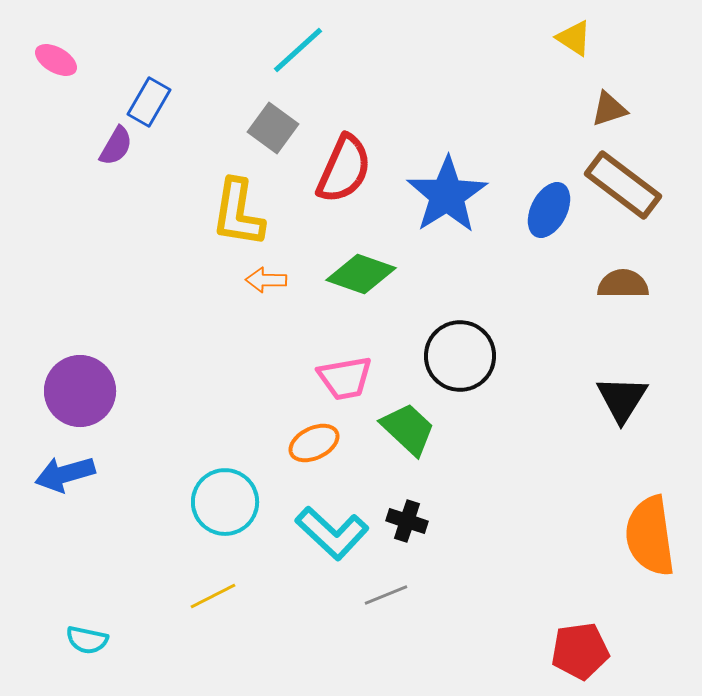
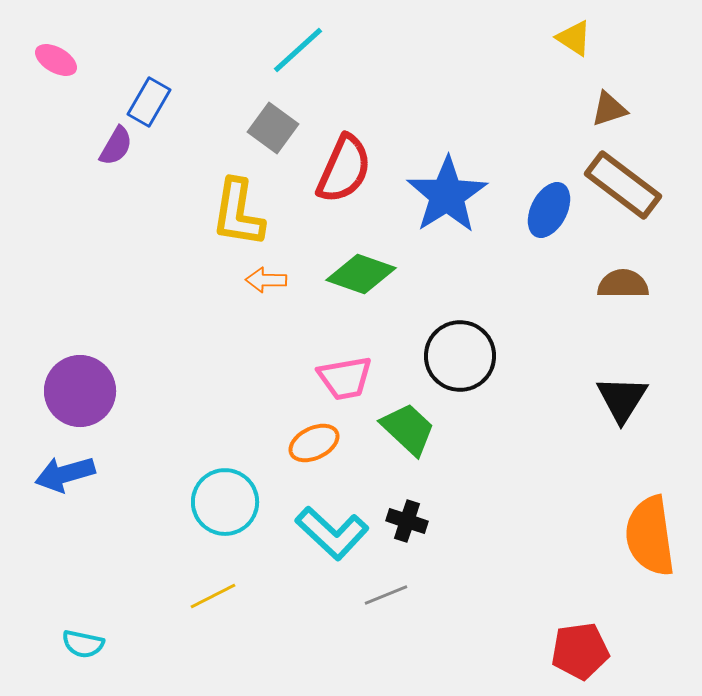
cyan semicircle: moved 4 px left, 4 px down
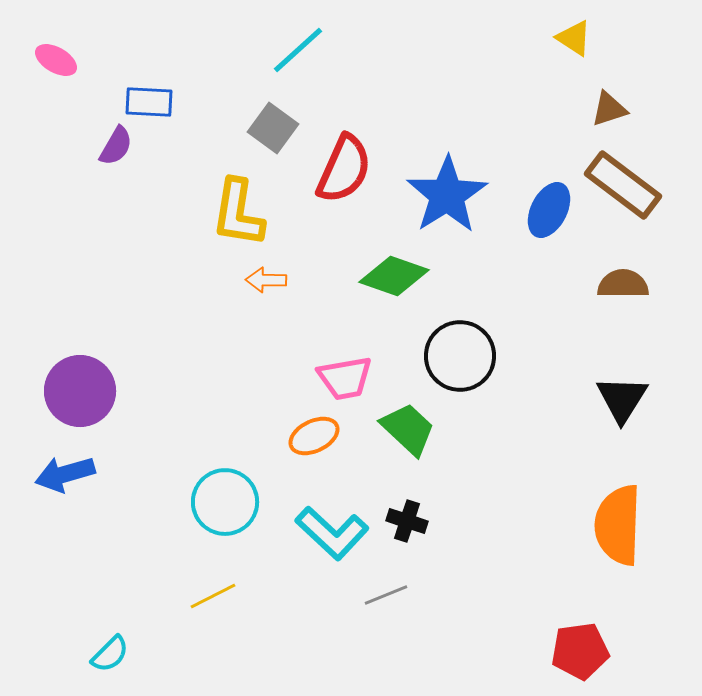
blue rectangle: rotated 63 degrees clockwise
green diamond: moved 33 px right, 2 px down
orange ellipse: moved 7 px up
orange semicircle: moved 32 px left, 11 px up; rotated 10 degrees clockwise
cyan semicircle: moved 27 px right, 10 px down; rotated 57 degrees counterclockwise
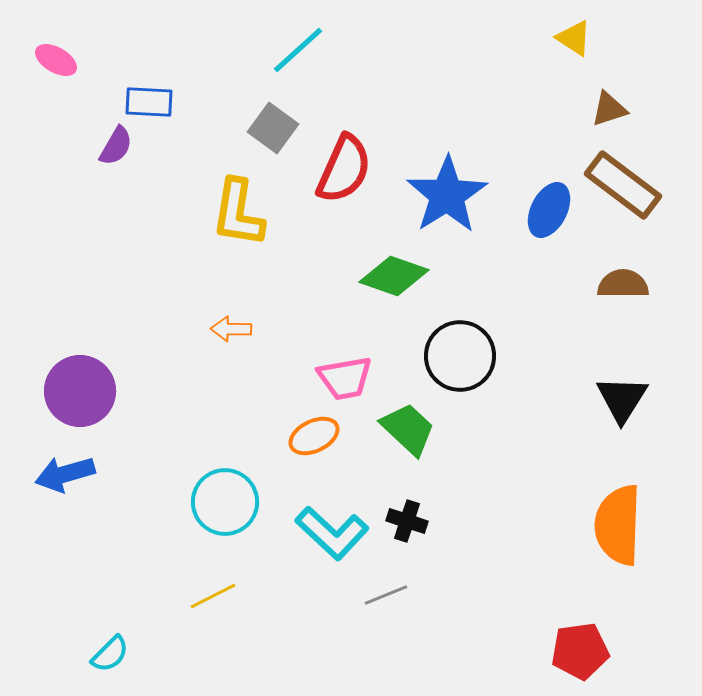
orange arrow: moved 35 px left, 49 px down
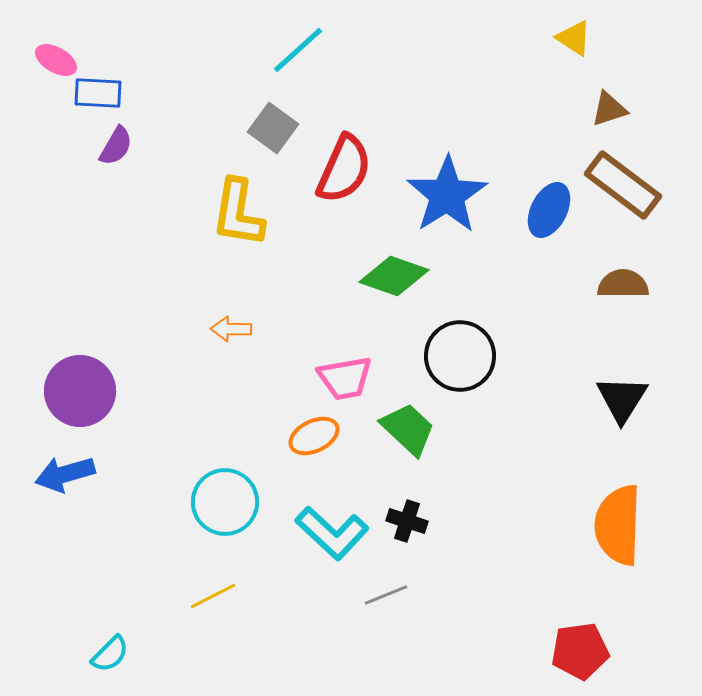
blue rectangle: moved 51 px left, 9 px up
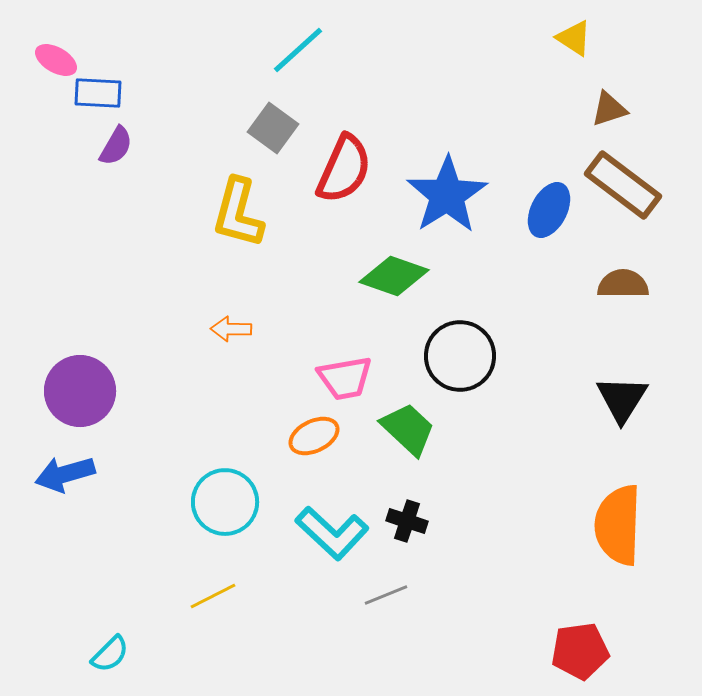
yellow L-shape: rotated 6 degrees clockwise
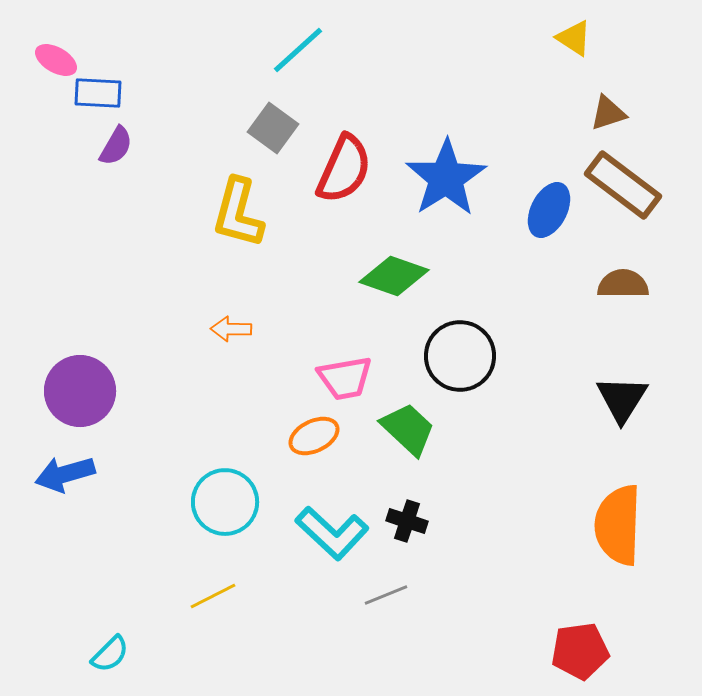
brown triangle: moved 1 px left, 4 px down
blue star: moved 1 px left, 17 px up
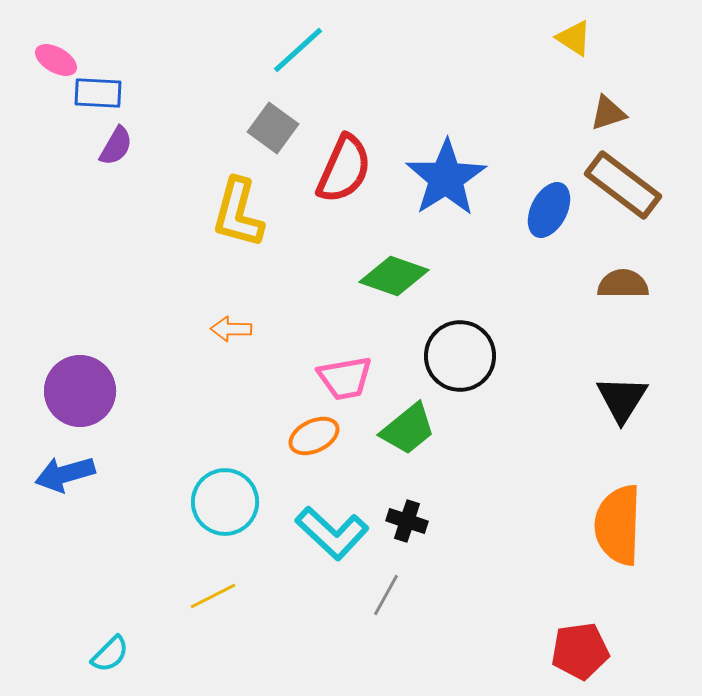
green trapezoid: rotated 98 degrees clockwise
gray line: rotated 39 degrees counterclockwise
